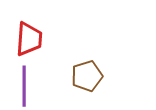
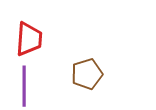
brown pentagon: moved 2 px up
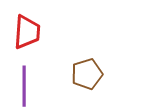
red trapezoid: moved 2 px left, 7 px up
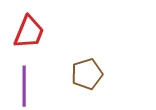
red trapezoid: moved 2 px right; rotated 18 degrees clockwise
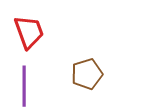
red trapezoid: rotated 42 degrees counterclockwise
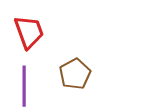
brown pentagon: moved 12 px left; rotated 12 degrees counterclockwise
